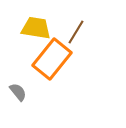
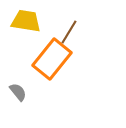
yellow trapezoid: moved 10 px left, 7 px up
brown line: moved 7 px left
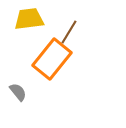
yellow trapezoid: moved 3 px right, 2 px up; rotated 16 degrees counterclockwise
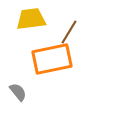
yellow trapezoid: moved 2 px right
orange rectangle: rotated 39 degrees clockwise
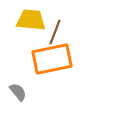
yellow trapezoid: moved 1 px down; rotated 12 degrees clockwise
brown line: moved 14 px left; rotated 10 degrees counterclockwise
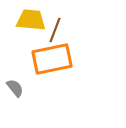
brown line: moved 2 px up
gray semicircle: moved 3 px left, 4 px up
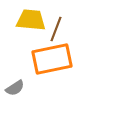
brown line: moved 1 px right, 1 px up
gray semicircle: rotated 96 degrees clockwise
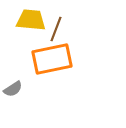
gray semicircle: moved 2 px left, 1 px down
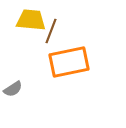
brown line: moved 5 px left, 2 px down
orange rectangle: moved 17 px right, 3 px down
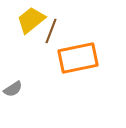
yellow trapezoid: rotated 44 degrees counterclockwise
orange rectangle: moved 9 px right, 4 px up
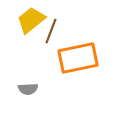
gray semicircle: moved 15 px right; rotated 30 degrees clockwise
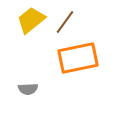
brown line: moved 14 px right, 9 px up; rotated 15 degrees clockwise
